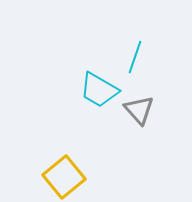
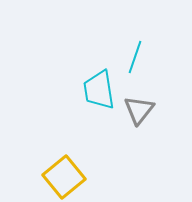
cyan trapezoid: rotated 51 degrees clockwise
gray triangle: rotated 20 degrees clockwise
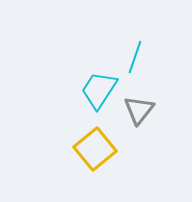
cyan trapezoid: rotated 42 degrees clockwise
yellow square: moved 31 px right, 28 px up
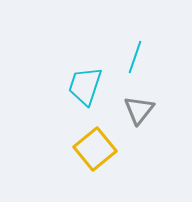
cyan trapezoid: moved 14 px left, 4 px up; rotated 15 degrees counterclockwise
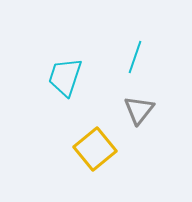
cyan trapezoid: moved 20 px left, 9 px up
